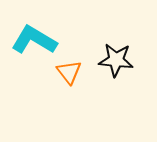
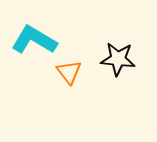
black star: moved 2 px right, 1 px up
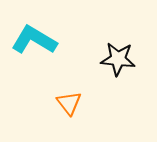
orange triangle: moved 31 px down
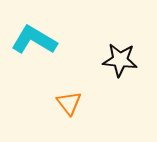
black star: moved 2 px right, 1 px down
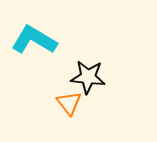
black star: moved 32 px left, 17 px down
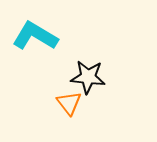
cyan L-shape: moved 1 px right, 4 px up
